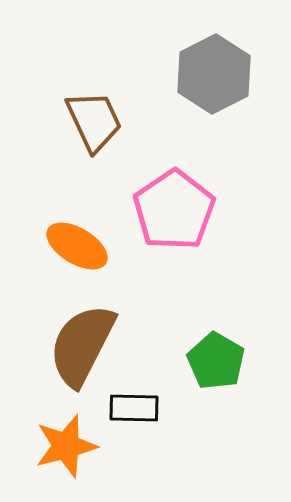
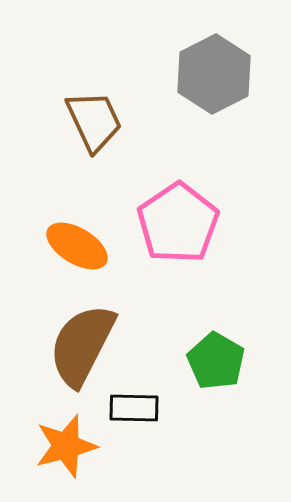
pink pentagon: moved 4 px right, 13 px down
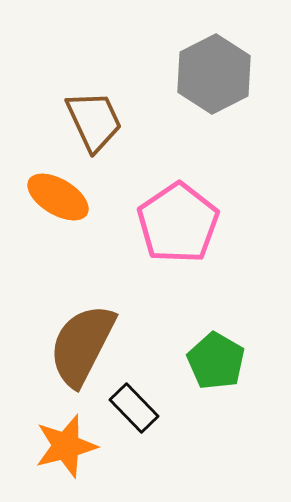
orange ellipse: moved 19 px left, 49 px up
black rectangle: rotated 45 degrees clockwise
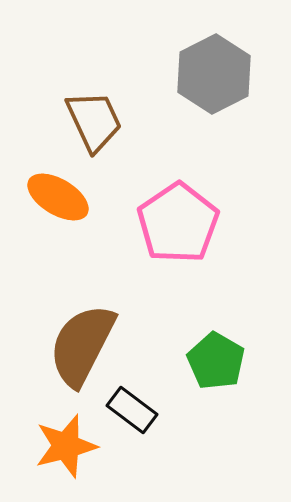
black rectangle: moved 2 px left, 2 px down; rotated 9 degrees counterclockwise
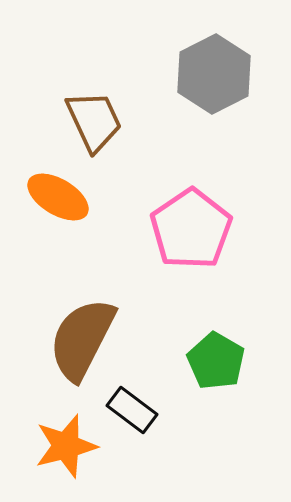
pink pentagon: moved 13 px right, 6 px down
brown semicircle: moved 6 px up
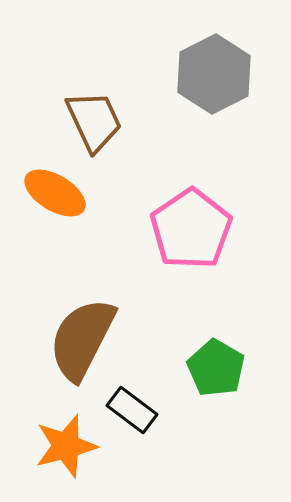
orange ellipse: moved 3 px left, 4 px up
green pentagon: moved 7 px down
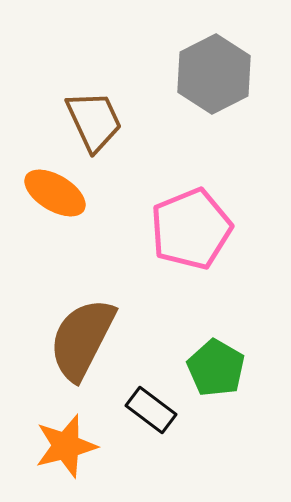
pink pentagon: rotated 12 degrees clockwise
black rectangle: moved 19 px right
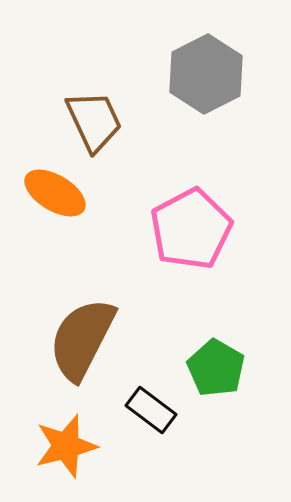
gray hexagon: moved 8 px left
pink pentagon: rotated 6 degrees counterclockwise
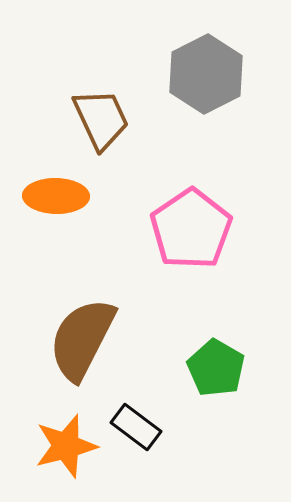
brown trapezoid: moved 7 px right, 2 px up
orange ellipse: moved 1 px right, 3 px down; rotated 30 degrees counterclockwise
pink pentagon: rotated 6 degrees counterclockwise
black rectangle: moved 15 px left, 17 px down
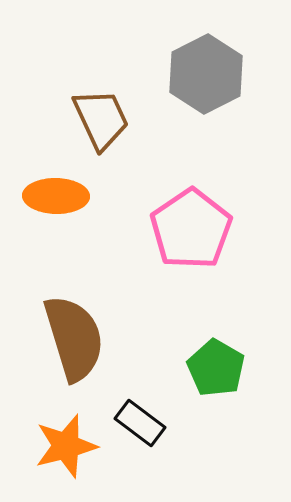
brown semicircle: moved 8 px left, 1 px up; rotated 136 degrees clockwise
black rectangle: moved 4 px right, 4 px up
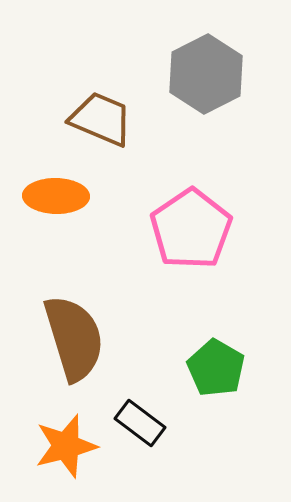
brown trapezoid: rotated 42 degrees counterclockwise
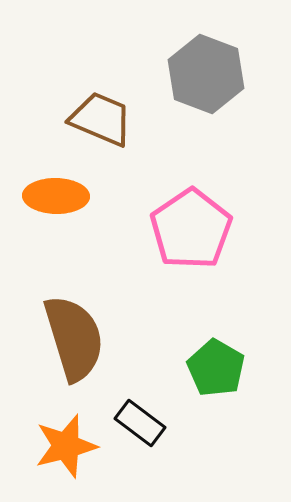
gray hexagon: rotated 12 degrees counterclockwise
